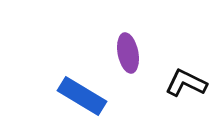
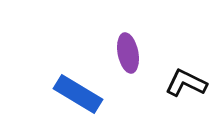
blue rectangle: moved 4 px left, 2 px up
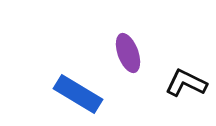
purple ellipse: rotated 9 degrees counterclockwise
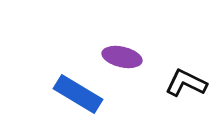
purple ellipse: moved 6 px left, 4 px down; rotated 57 degrees counterclockwise
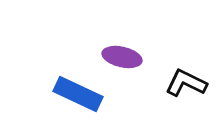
blue rectangle: rotated 6 degrees counterclockwise
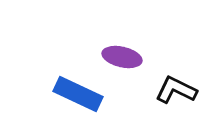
black L-shape: moved 10 px left, 7 px down
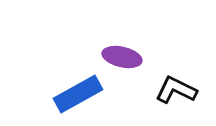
blue rectangle: rotated 54 degrees counterclockwise
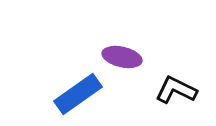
blue rectangle: rotated 6 degrees counterclockwise
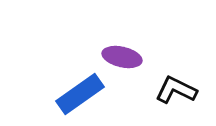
blue rectangle: moved 2 px right
